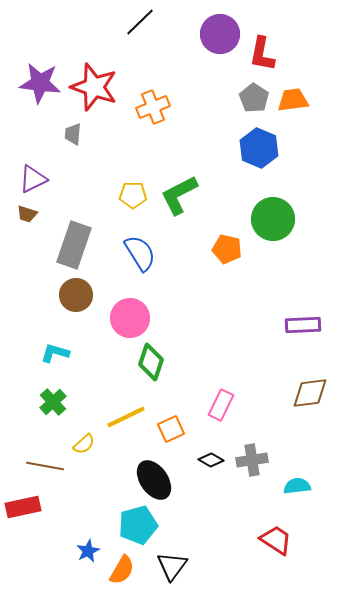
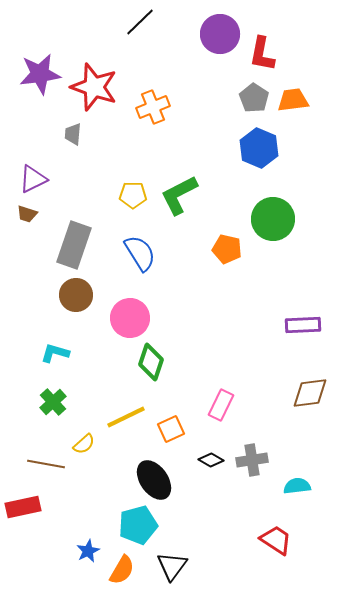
purple star: moved 9 px up; rotated 15 degrees counterclockwise
brown line: moved 1 px right, 2 px up
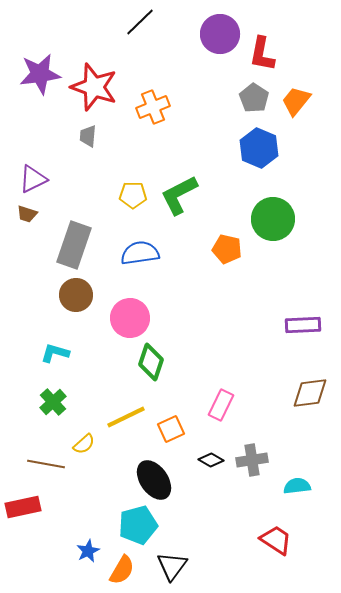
orange trapezoid: moved 3 px right, 1 px down; rotated 44 degrees counterclockwise
gray trapezoid: moved 15 px right, 2 px down
blue semicircle: rotated 66 degrees counterclockwise
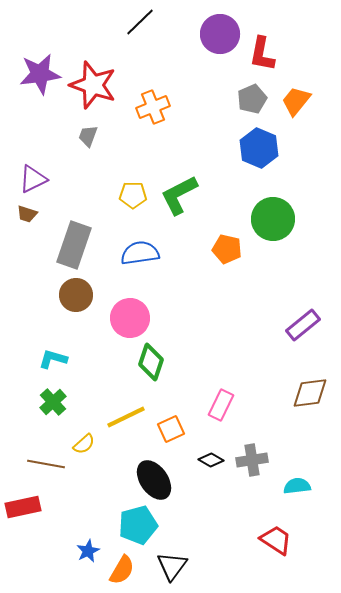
red star: moved 1 px left, 2 px up
gray pentagon: moved 2 px left, 1 px down; rotated 16 degrees clockwise
gray trapezoid: rotated 15 degrees clockwise
purple rectangle: rotated 36 degrees counterclockwise
cyan L-shape: moved 2 px left, 6 px down
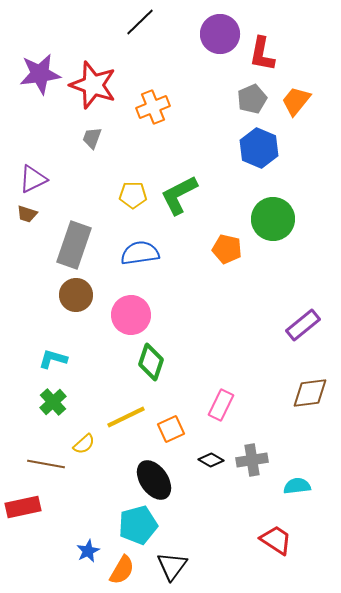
gray trapezoid: moved 4 px right, 2 px down
pink circle: moved 1 px right, 3 px up
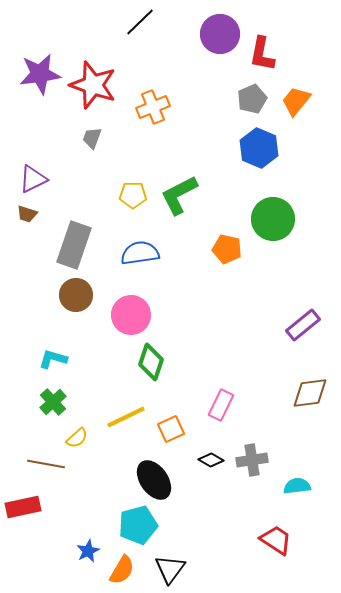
yellow semicircle: moved 7 px left, 6 px up
black triangle: moved 2 px left, 3 px down
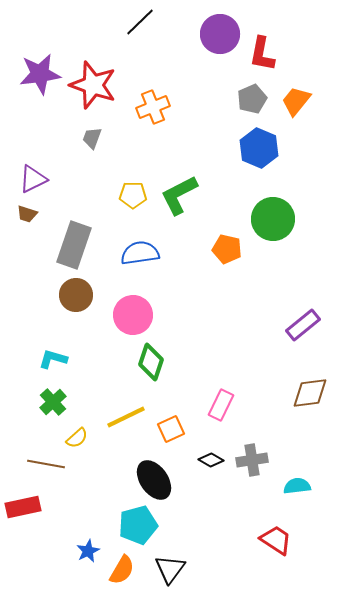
pink circle: moved 2 px right
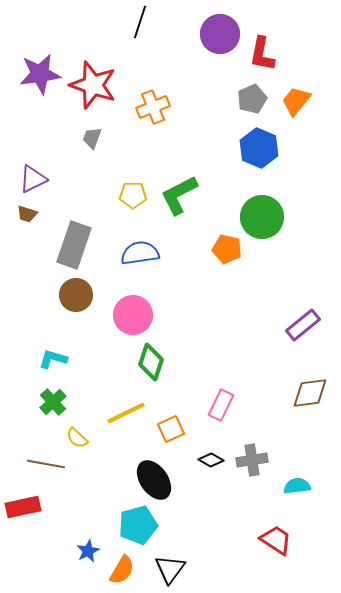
black line: rotated 28 degrees counterclockwise
green circle: moved 11 px left, 2 px up
yellow line: moved 4 px up
yellow semicircle: rotated 85 degrees clockwise
